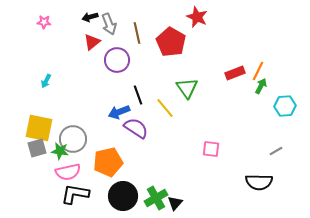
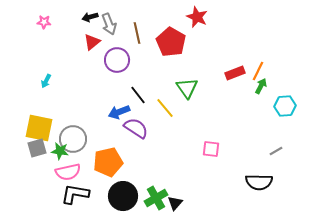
black line: rotated 18 degrees counterclockwise
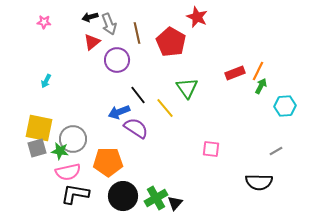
orange pentagon: rotated 12 degrees clockwise
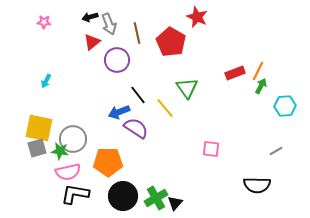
black semicircle: moved 2 px left, 3 px down
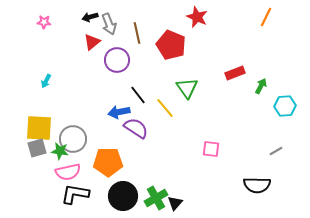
red pentagon: moved 3 px down; rotated 8 degrees counterclockwise
orange line: moved 8 px right, 54 px up
blue arrow: rotated 10 degrees clockwise
yellow square: rotated 8 degrees counterclockwise
